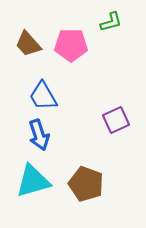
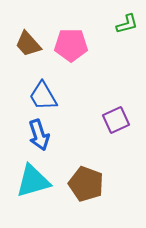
green L-shape: moved 16 px right, 2 px down
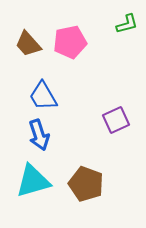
pink pentagon: moved 1 px left, 3 px up; rotated 12 degrees counterclockwise
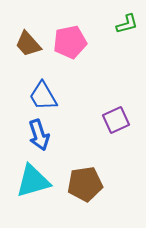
brown pentagon: moved 1 px left; rotated 28 degrees counterclockwise
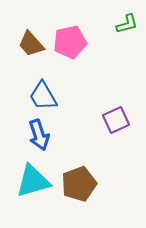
brown trapezoid: moved 3 px right
brown pentagon: moved 6 px left; rotated 12 degrees counterclockwise
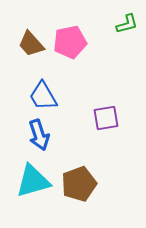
purple square: moved 10 px left, 2 px up; rotated 16 degrees clockwise
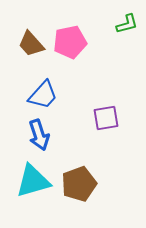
blue trapezoid: moved 1 px up; rotated 108 degrees counterclockwise
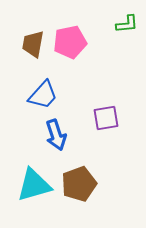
green L-shape: rotated 10 degrees clockwise
brown trapezoid: moved 2 px right; rotated 52 degrees clockwise
blue arrow: moved 17 px right
cyan triangle: moved 1 px right, 4 px down
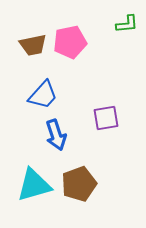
brown trapezoid: moved 1 px down; rotated 112 degrees counterclockwise
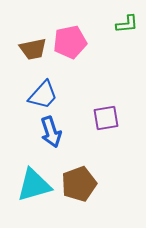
brown trapezoid: moved 4 px down
blue arrow: moved 5 px left, 3 px up
